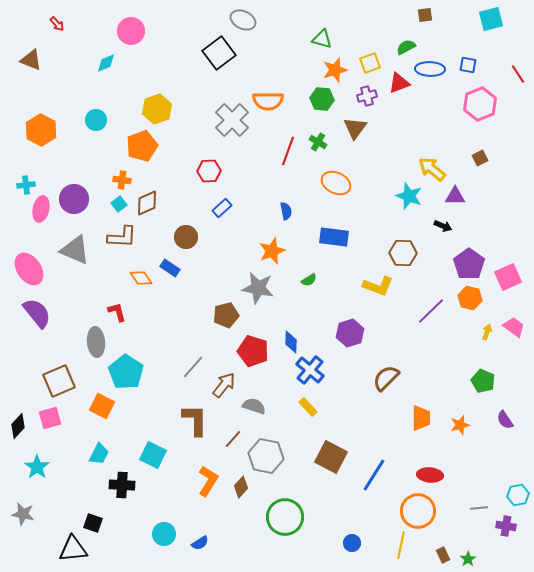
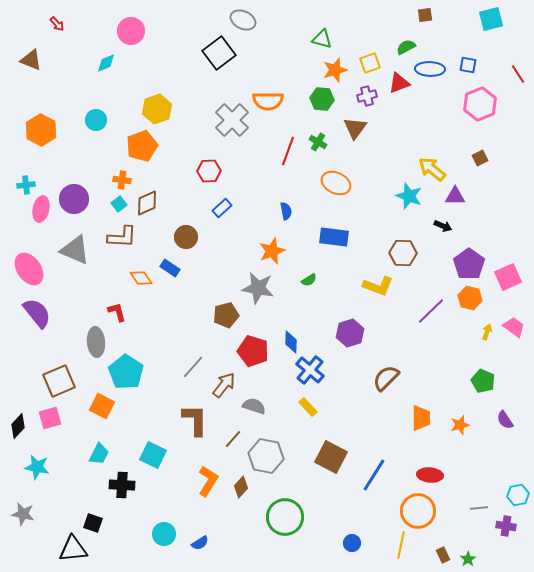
cyan star at (37, 467): rotated 25 degrees counterclockwise
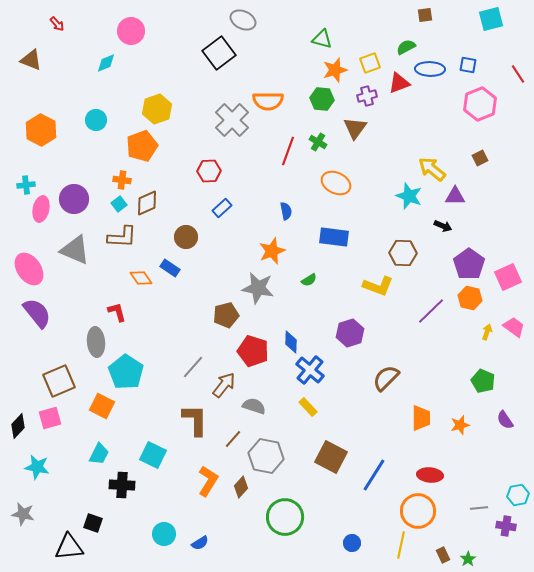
black triangle at (73, 549): moved 4 px left, 2 px up
